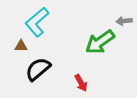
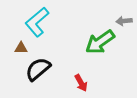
brown triangle: moved 2 px down
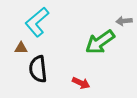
black semicircle: rotated 56 degrees counterclockwise
red arrow: rotated 36 degrees counterclockwise
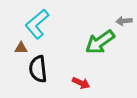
cyan L-shape: moved 2 px down
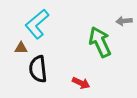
green arrow: rotated 100 degrees clockwise
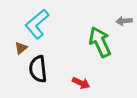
brown triangle: rotated 40 degrees counterclockwise
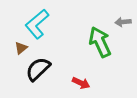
gray arrow: moved 1 px left, 1 px down
black semicircle: rotated 52 degrees clockwise
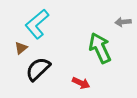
green arrow: moved 6 px down
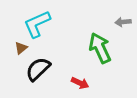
cyan L-shape: rotated 16 degrees clockwise
red arrow: moved 1 px left
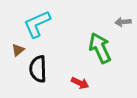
brown triangle: moved 3 px left, 2 px down
black semicircle: rotated 48 degrees counterclockwise
